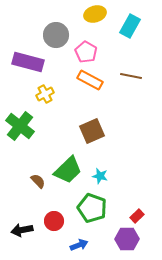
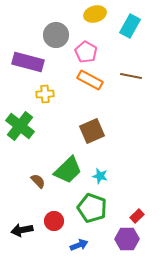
yellow cross: rotated 24 degrees clockwise
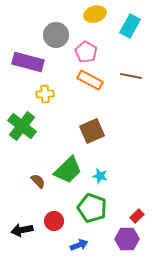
green cross: moved 2 px right
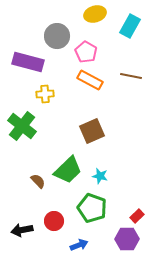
gray circle: moved 1 px right, 1 px down
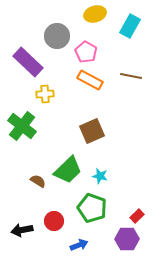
purple rectangle: rotated 28 degrees clockwise
brown semicircle: rotated 14 degrees counterclockwise
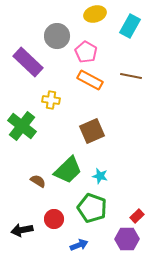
yellow cross: moved 6 px right, 6 px down; rotated 12 degrees clockwise
red circle: moved 2 px up
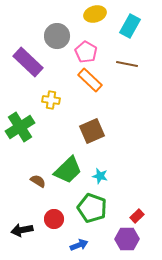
brown line: moved 4 px left, 12 px up
orange rectangle: rotated 15 degrees clockwise
green cross: moved 2 px left, 1 px down; rotated 20 degrees clockwise
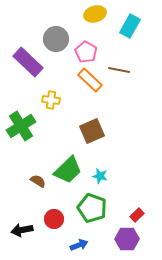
gray circle: moved 1 px left, 3 px down
brown line: moved 8 px left, 6 px down
green cross: moved 1 px right, 1 px up
red rectangle: moved 1 px up
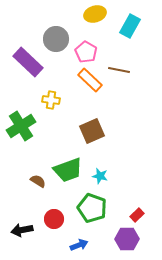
green trapezoid: rotated 24 degrees clockwise
